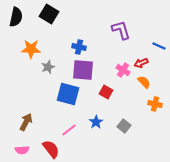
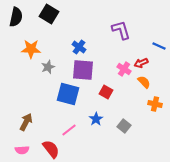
blue cross: rotated 24 degrees clockwise
pink cross: moved 1 px right, 1 px up
blue star: moved 3 px up
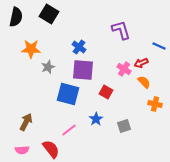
gray square: rotated 32 degrees clockwise
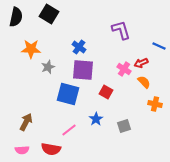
red semicircle: rotated 138 degrees clockwise
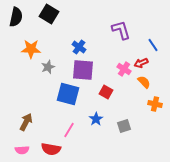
blue line: moved 6 px left, 1 px up; rotated 32 degrees clockwise
pink line: rotated 21 degrees counterclockwise
